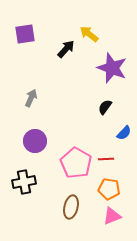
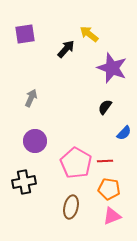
red line: moved 1 px left, 2 px down
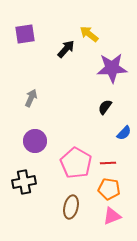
purple star: rotated 24 degrees counterclockwise
red line: moved 3 px right, 2 px down
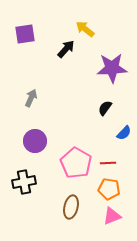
yellow arrow: moved 4 px left, 5 px up
black semicircle: moved 1 px down
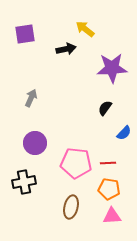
black arrow: rotated 36 degrees clockwise
purple circle: moved 2 px down
pink pentagon: rotated 24 degrees counterclockwise
pink triangle: rotated 18 degrees clockwise
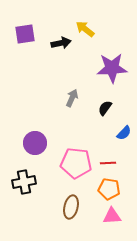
black arrow: moved 5 px left, 6 px up
gray arrow: moved 41 px right
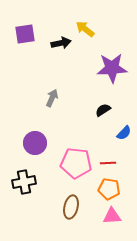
gray arrow: moved 20 px left
black semicircle: moved 2 px left, 2 px down; rotated 21 degrees clockwise
